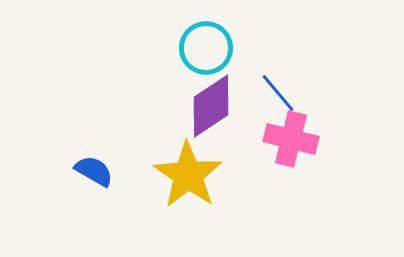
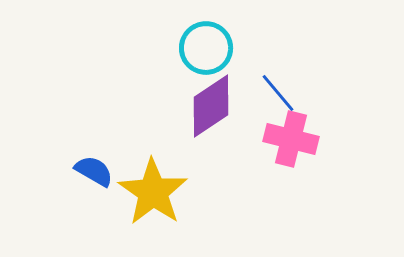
yellow star: moved 35 px left, 17 px down
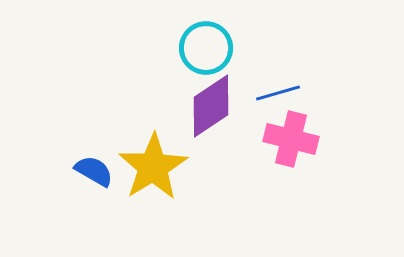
blue line: rotated 66 degrees counterclockwise
yellow star: moved 25 px up; rotated 6 degrees clockwise
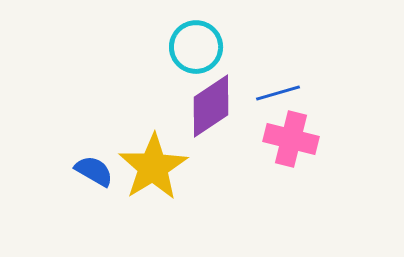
cyan circle: moved 10 px left, 1 px up
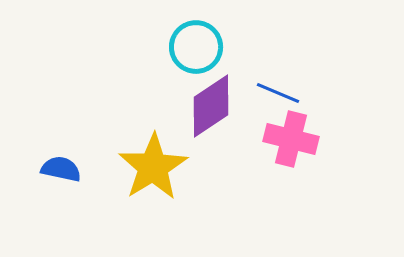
blue line: rotated 39 degrees clockwise
blue semicircle: moved 33 px left, 2 px up; rotated 18 degrees counterclockwise
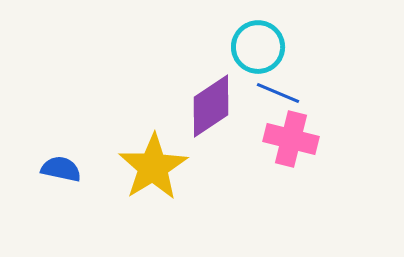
cyan circle: moved 62 px right
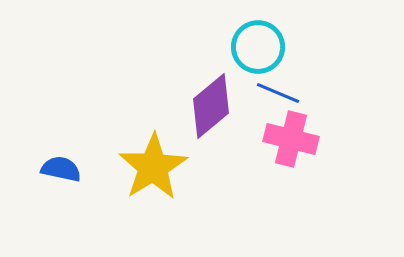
purple diamond: rotated 6 degrees counterclockwise
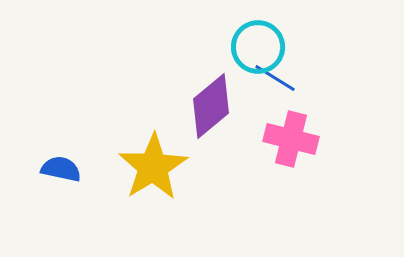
blue line: moved 3 px left, 15 px up; rotated 9 degrees clockwise
